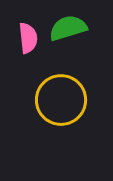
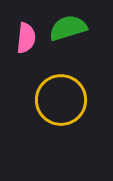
pink semicircle: moved 2 px left; rotated 12 degrees clockwise
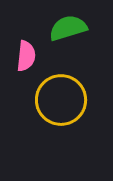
pink semicircle: moved 18 px down
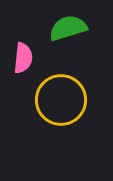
pink semicircle: moved 3 px left, 2 px down
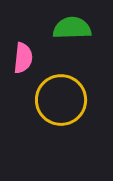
green semicircle: moved 4 px right; rotated 15 degrees clockwise
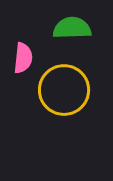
yellow circle: moved 3 px right, 10 px up
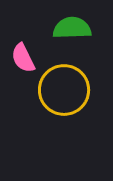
pink semicircle: rotated 148 degrees clockwise
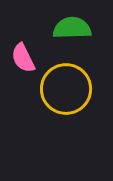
yellow circle: moved 2 px right, 1 px up
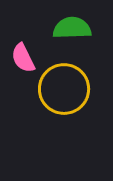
yellow circle: moved 2 px left
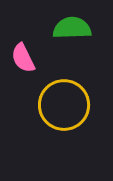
yellow circle: moved 16 px down
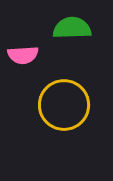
pink semicircle: moved 3 px up; rotated 68 degrees counterclockwise
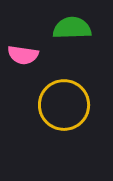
pink semicircle: rotated 12 degrees clockwise
